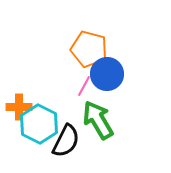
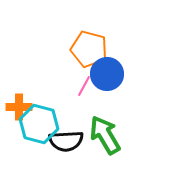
green arrow: moved 7 px right, 15 px down
cyan hexagon: rotated 12 degrees counterclockwise
black semicircle: rotated 60 degrees clockwise
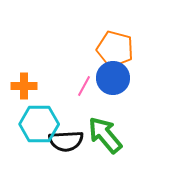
orange pentagon: moved 26 px right
blue circle: moved 6 px right, 4 px down
orange cross: moved 5 px right, 21 px up
cyan hexagon: rotated 15 degrees counterclockwise
green arrow: rotated 9 degrees counterclockwise
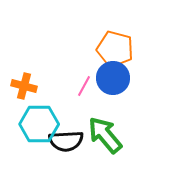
orange cross: rotated 15 degrees clockwise
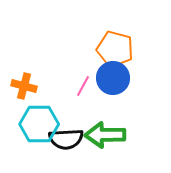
pink line: moved 1 px left
green arrow: rotated 51 degrees counterclockwise
black semicircle: moved 2 px up
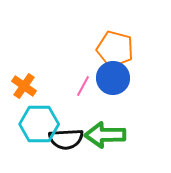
orange cross: rotated 20 degrees clockwise
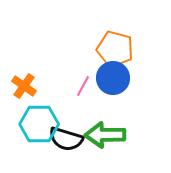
black semicircle: rotated 20 degrees clockwise
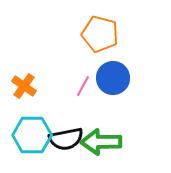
orange pentagon: moved 15 px left, 15 px up
cyan hexagon: moved 7 px left, 11 px down
green arrow: moved 4 px left, 7 px down
black semicircle: rotated 28 degrees counterclockwise
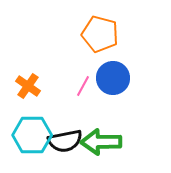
orange cross: moved 4 px right
black semicircle: moved 1 px left, 2 px down
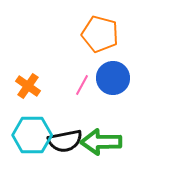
pink line: moved 1 px left, 1 px up
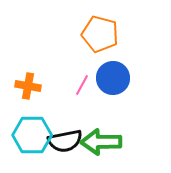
orange cross: rotated 25 degrees counterclockwise
